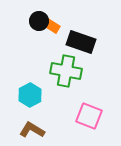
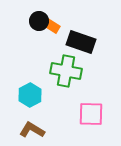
pink square: moved 2 px right, 2 px up; rotated 20 degrees counterclockwise
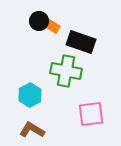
pink square: rotated 8 degrees counterclockwise
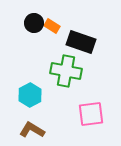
black circle: moved 5 px left, 2 px down
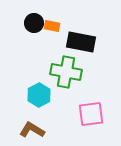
orange rectangle: rotated 21 degrees counterclockwise
black rectangle: rotated 8 degrees counterclockwise
green cross: moved 1 px down
cyan hexagon: moved 9 px right
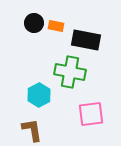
orange rectangle: moved 4 px right
black rectangle: moved 5 px right, 2 px up
green cross: moved 4 px right
brown L-shape: rotated 50 degrees clockwise
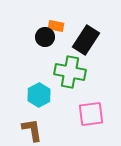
black circle: moved 11 px right, 14 px down
black rectangle: rotated 68 degrees counterclockwise
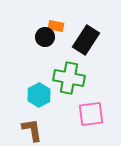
green cross: moved 1 px left, 6 px down
